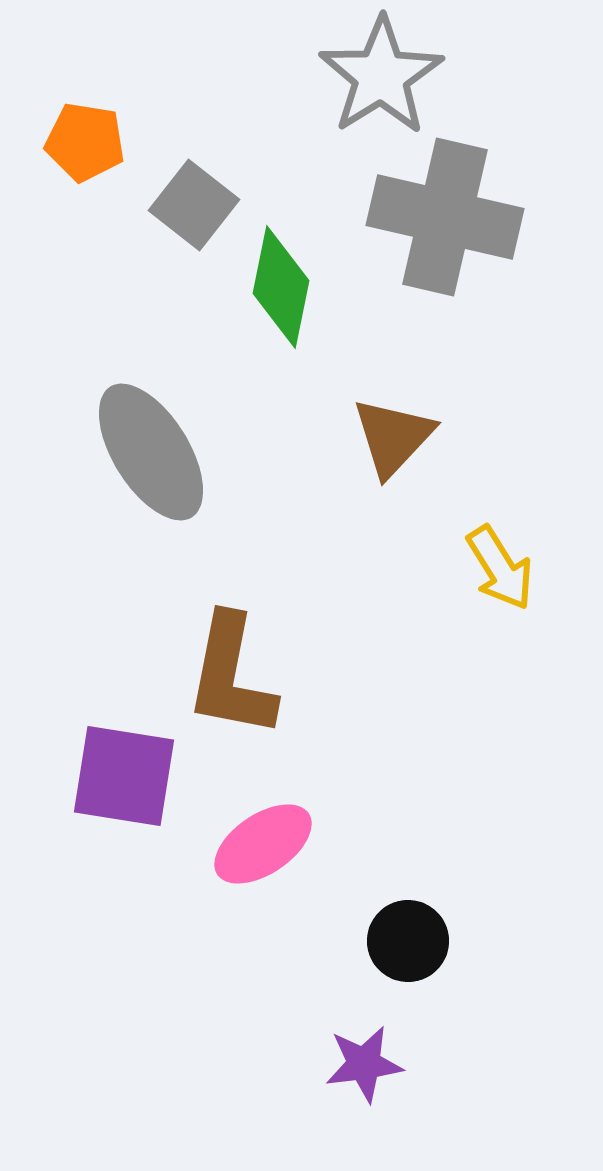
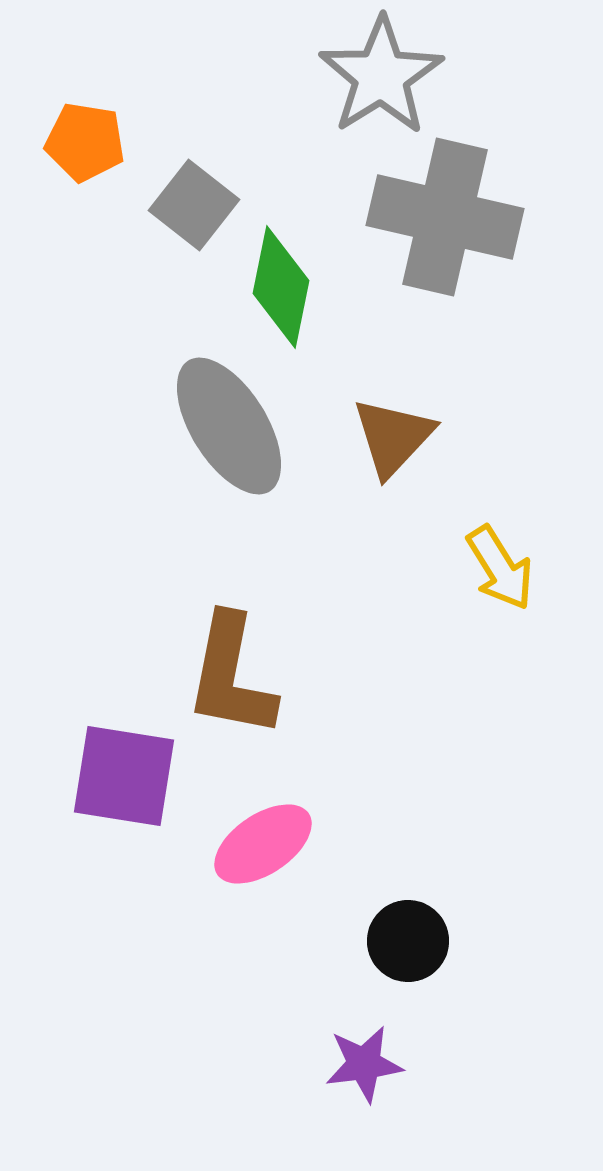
gray ellipse: moved 78 px right, 26 px up
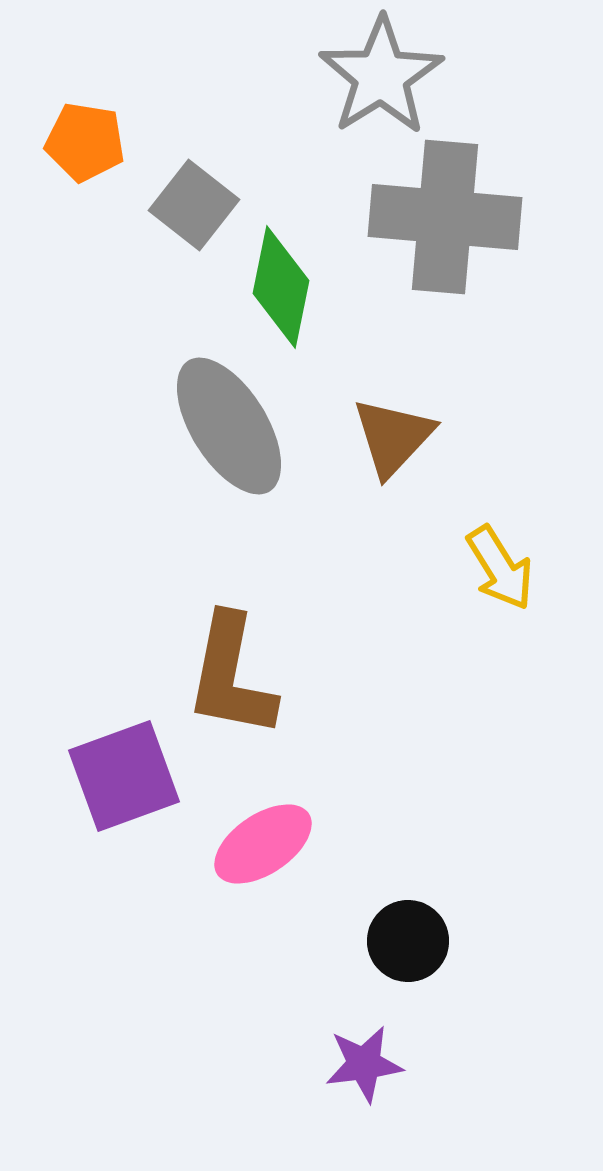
gray cross: rotated 8 degrees counterclockwise
purple square: rotated 29 degrees counterclockwise
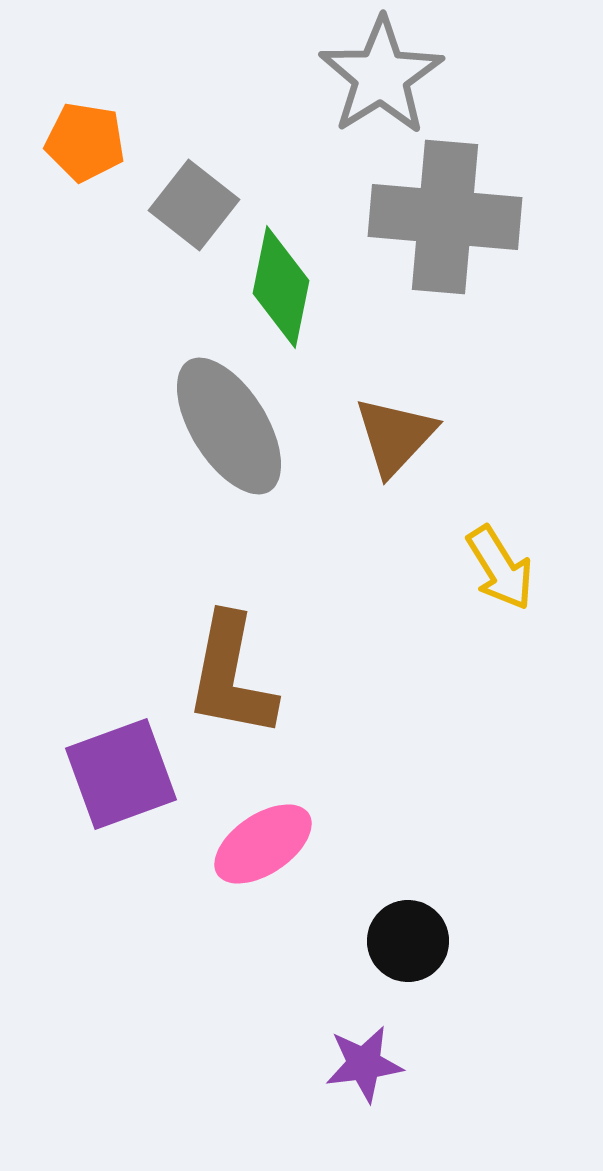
brown triangle: moved 2 px right, 1 px up
purple square: moved 3 px left, 2 px up
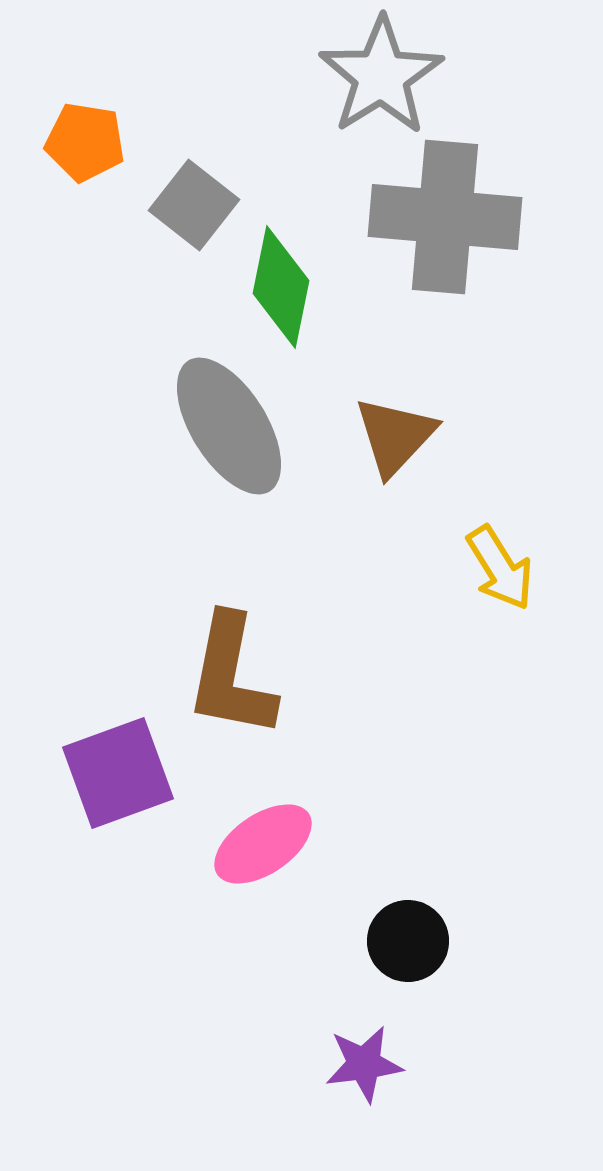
purple square: moved 3 px left, 1 px up
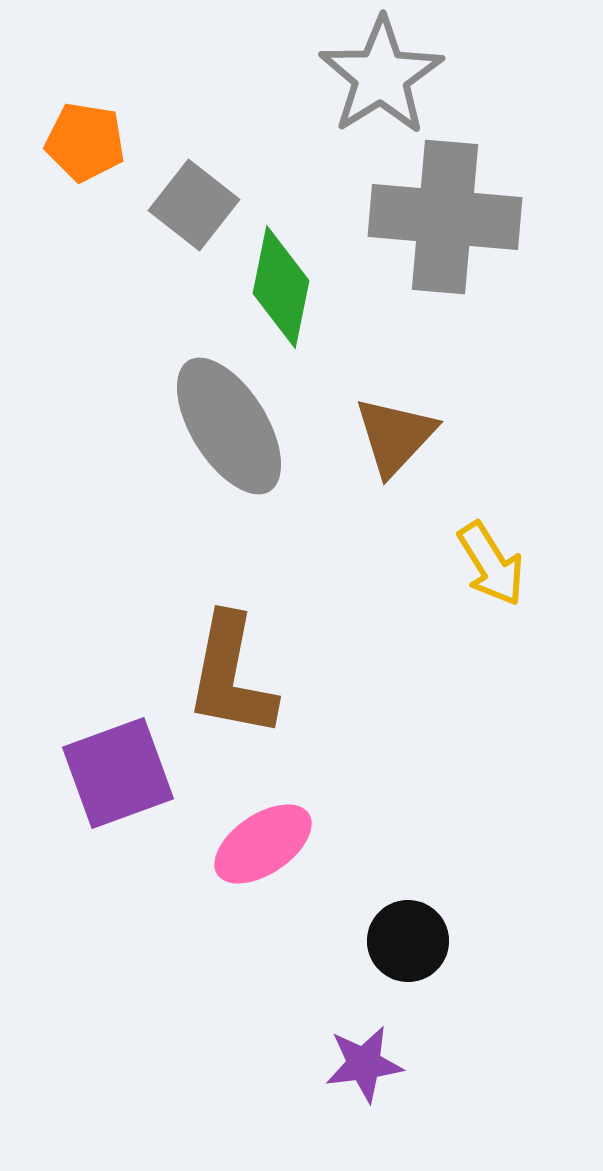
yellow arrow: moved 9 px left, 4 px up
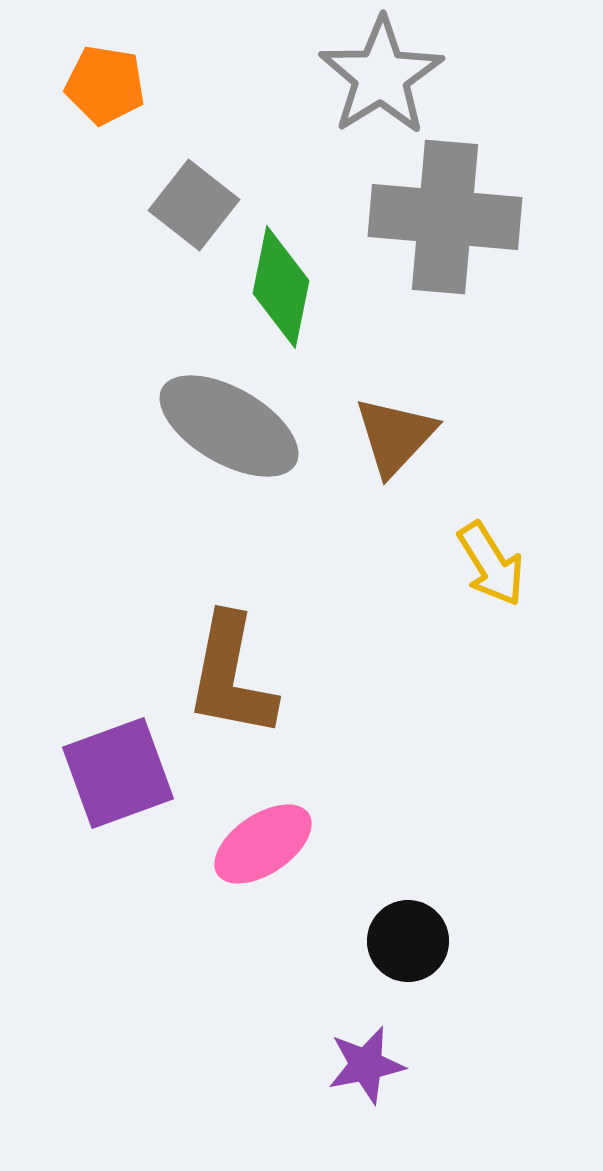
orange pentagon: moved 20 px right, 57 px up
gray ellipse: rotated 28 degrees counterclockwise
purple star: moved 2 px right, 1 px down; rotated 4 degrees counterclockwise
